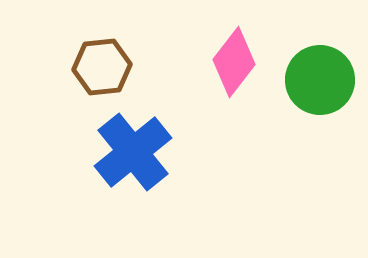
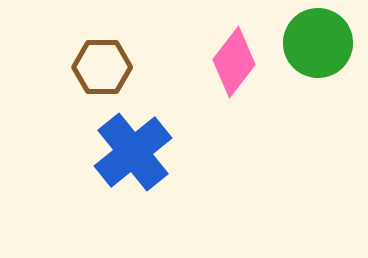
brown hexagon: rotated 6 degrees clockwise
green circle: moved 2 px left, 37 px up
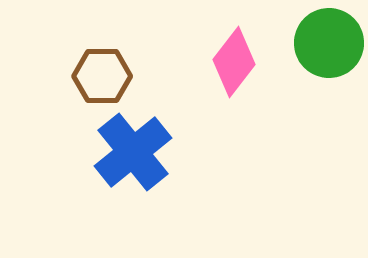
green circle: moved 11 px right
brown hexagon: moved 9 px down
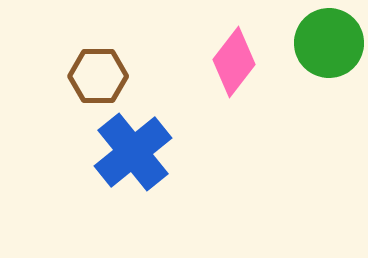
brown hexagon: moved 4 px left
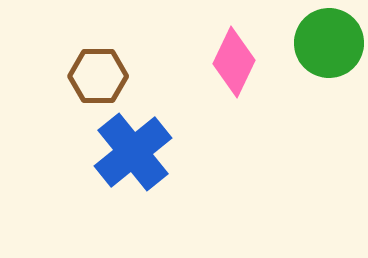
pink diamond: rotated 12 degrees counterclockwise
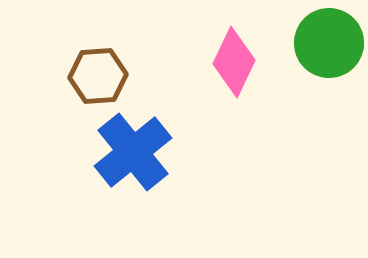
brown hexagon: rotated 4 degrees counterclockwise
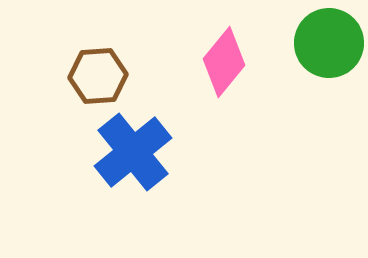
pink diamond: moved 10 px left; rotated 14 degrees clockwise
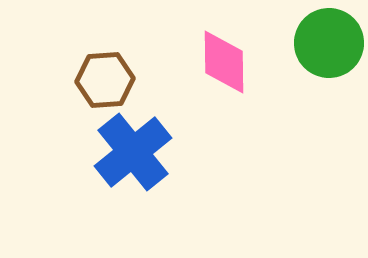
pink diamond: rotated 40 degrees counterclockwise
brown hexagon: moved 7 px right, 4 px down
